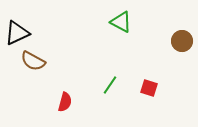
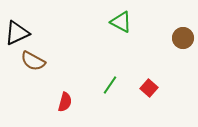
brown circle: moved 1 px right, 3 px up
red square: rotated 24 degrees clockwise
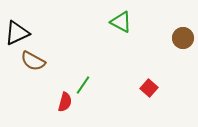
green line: moved 27 px left
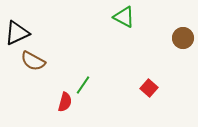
green triangle: moved 3 px right, 5 px up
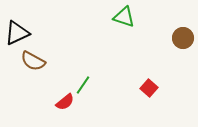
green triangle: rotated 10 degrees counterclockwise
red semicircle: rotated 36 degrees clockwise
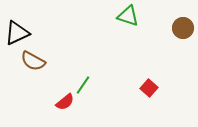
green triangle: moved 4 px right, 1 px up
brown circle: moved 10 px up
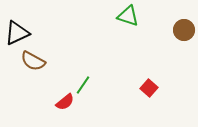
brown circle: moved 1 px right, 2 px down
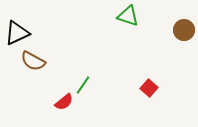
red semicircle: moved 1 px left
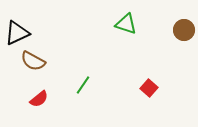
green triangle: moved 2 px left, 8 px down
red semicircle: moved 25 px left, 3 px up
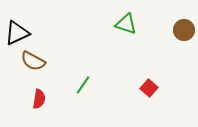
red semicircle: rotated 42 degrees counterclockwise
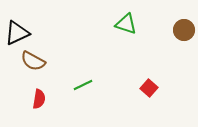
green line: rotated 30 degrees clockwise
